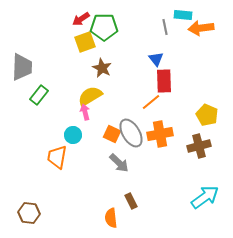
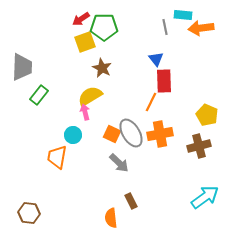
orange line: rotated 24 degrees counterclockwise
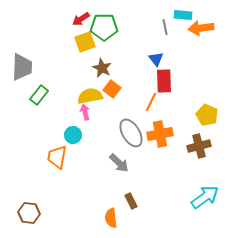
yellow semicircle: rotated 20 degrees clockwise
orange square: moved 45 px up; rotated 12 degrees clockwise
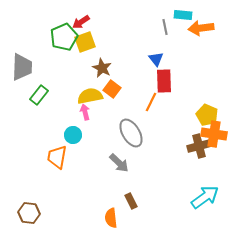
red arrow: moved 3 px down
green pentagon: moved 40 px left, 10 px down; rotated 24 degrees counterclockwise
orange cross: moved 54 px right; rotated 20 degrees clockwise
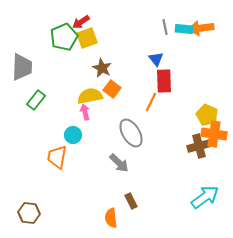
cyan rectangle: moved 1 px right, 14 px down
yellow square: moved 2 px right, 4 px up
green rectangle: moved 3 px left, 5 px down
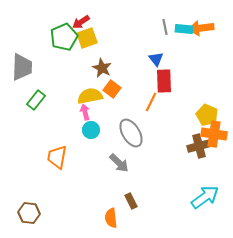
cyan circle: moved 18 px right, 5 px up
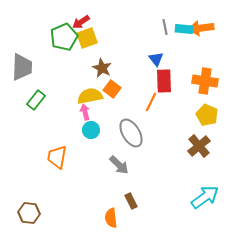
orange cross: moved 9 px left, 53 px up
brown cross: rotated 25 degrees counterclockwise
gray arrow: moved 2 px down
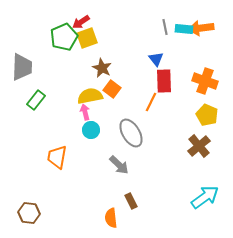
orange cross: rotated 10 degrees clockwise
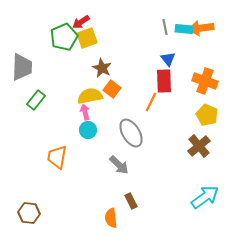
blue triangle: moved 12 px right
cyan circle: moved 3 px left
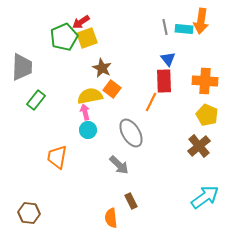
orange arrow: moved 7 px up; rotated 75 degrees counterclockwise
orange cross: rotated 15 degrees counterclockwise
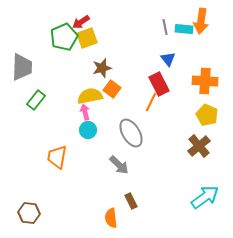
brown star: rotated 30 degrees clockwise
red rectangle: moved 5 px left, 3 px down; rotated 25 degrees counterclockwise
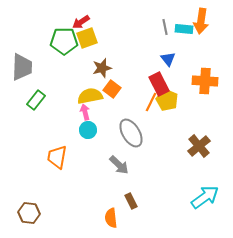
green pentagon: moved 4 px down; rotated 24 degrees clockwise
yellow pentagon: moved 40 px left, 15 px up
